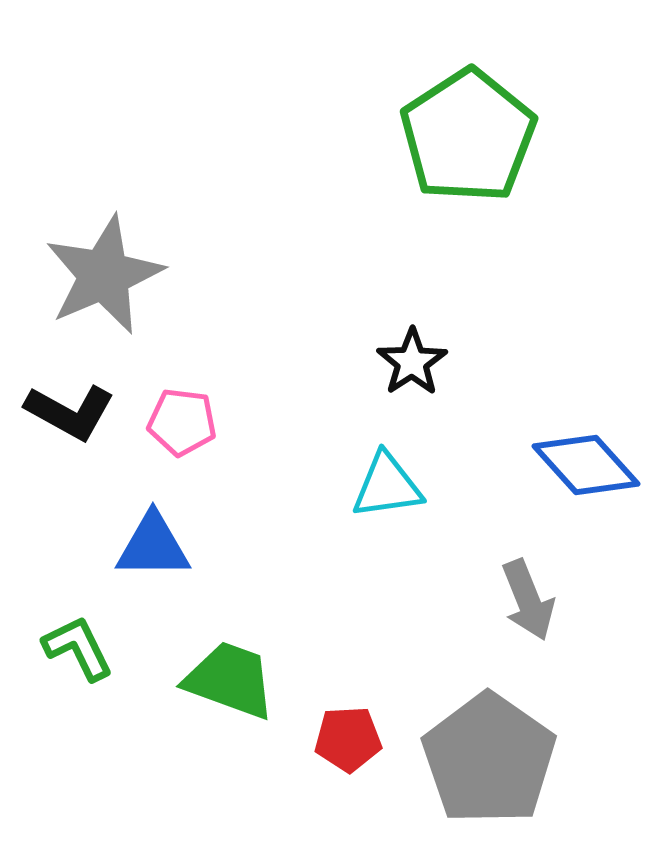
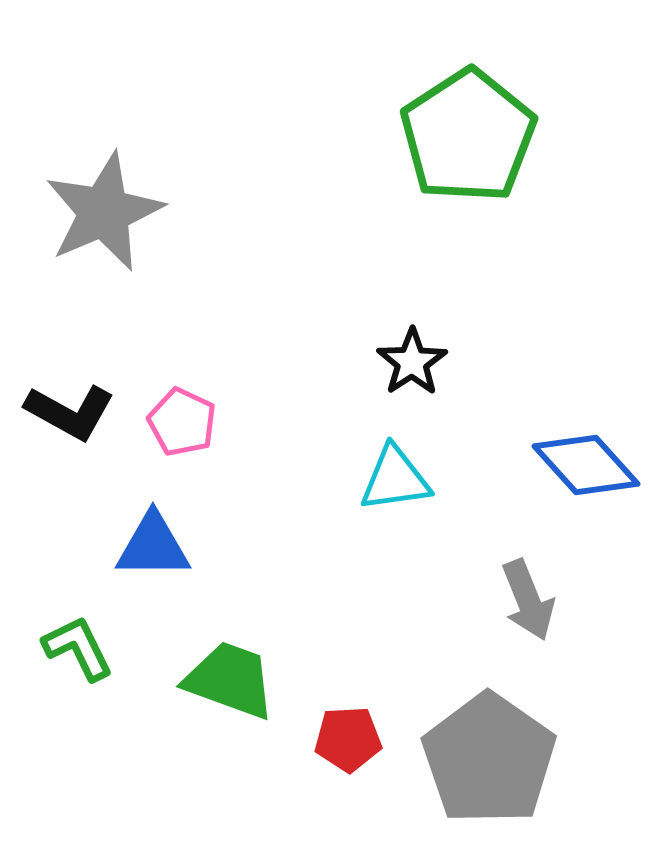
gray star: moved 63 px up
pink pentagon: rotated 18 degrees clockwise
cyan triangle: moved 8 px right, 7 px up
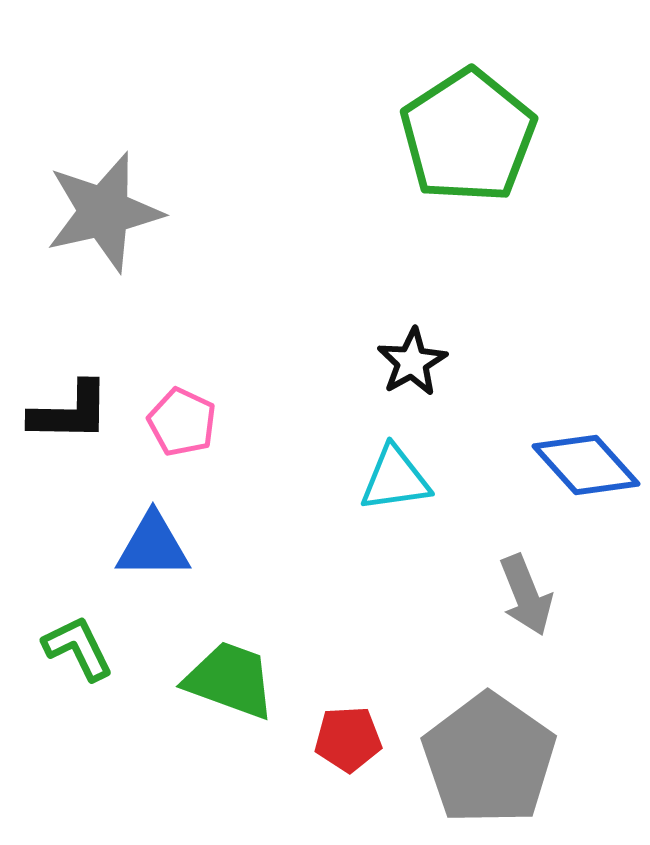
gray star: rotated 10 degrees clockwise
black star: rotated 4 degrees clockwise
black L-shape: rotated 28 degrees counterclockwise
gray arrow: moved 2 px left, 5 px up
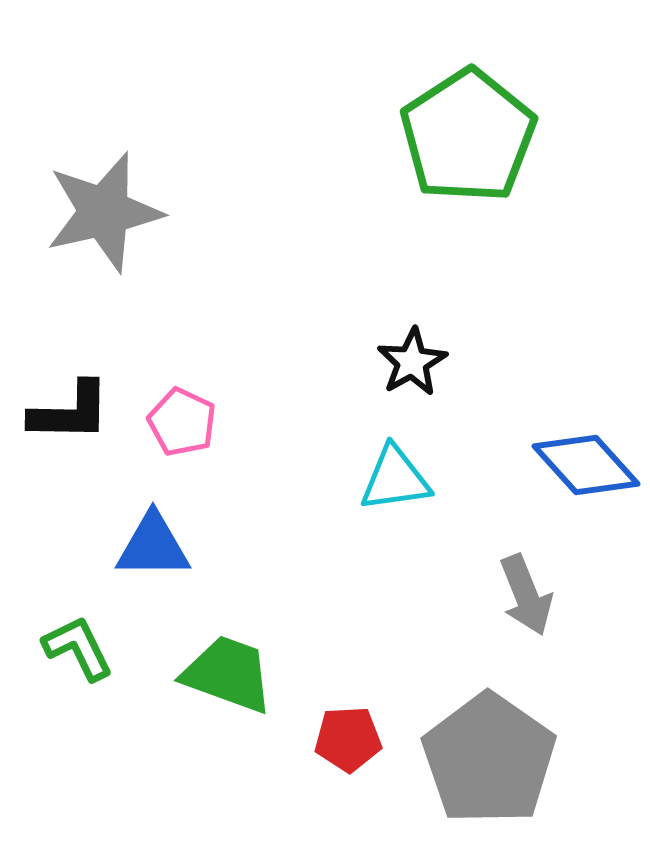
green trapezoid: moved 2 px left, 6 px up
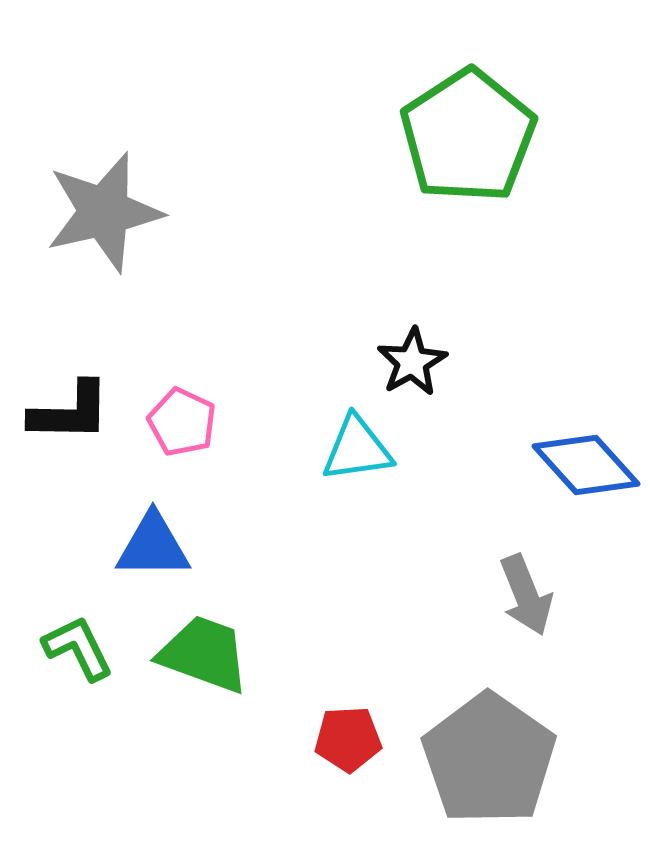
cyan triangle: moved 38 px left, 30 px up
green trapezoid: moved 24 px left, 20 px up
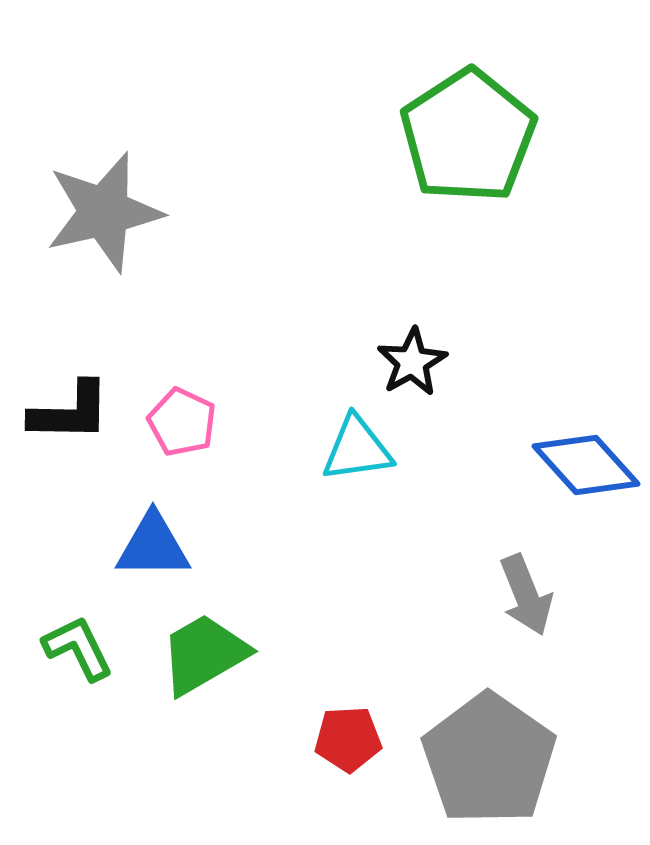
green trapezoid: rotated 50 degrees counterclockwise
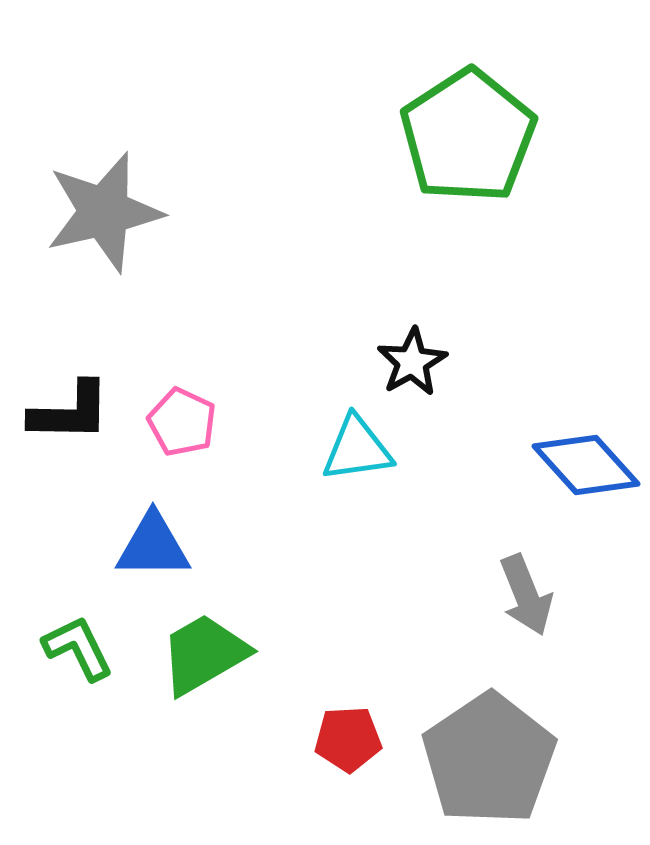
gray pentagon: rotated 3 degrees clockwise
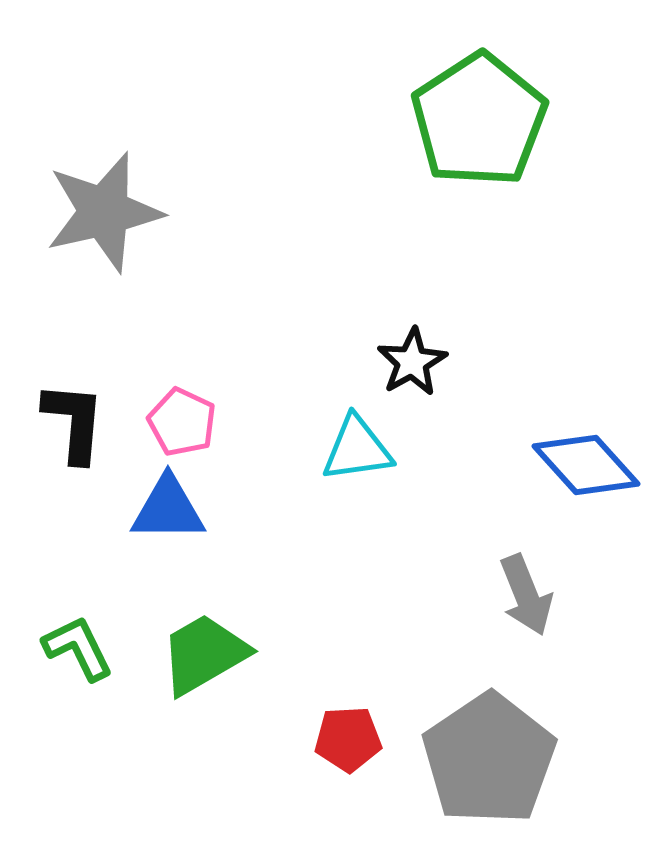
green pentagon: moved 11 px right, 16 px up
black L-shape: moved 4 px right, 10 px down; rotated 86 degrees counterclockwise
blue triangle: moved 15 px right, 37 px up
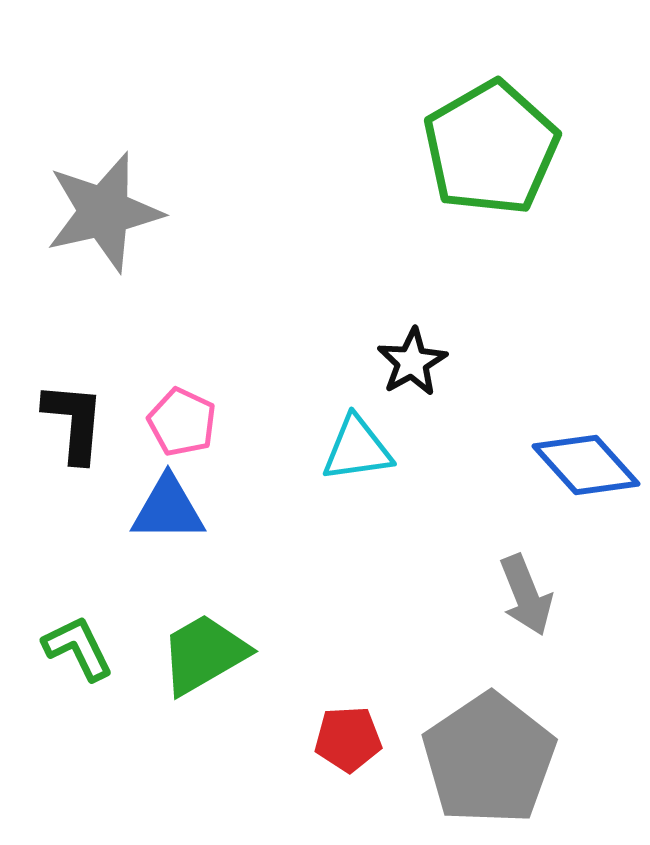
green pentagon: moved 12 px right, 28 px down; rotated 3 degrees clockwise
